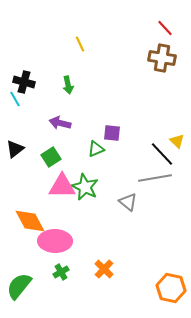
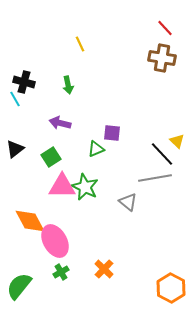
pink ellipse: rotated 60 degrees clockwise
orange hexagon: rotated 16 degrees clockwise
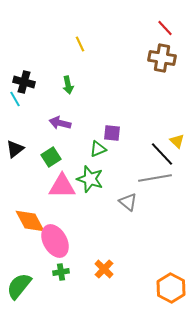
green triangle: moved 2 px right
green star: moved 5 px right, 8 px up; rotated 8 degrees counterclockwise
green cross: rotated 21 degrees clockwise
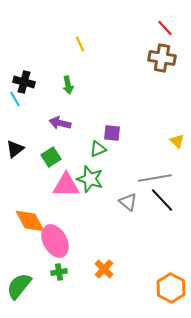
black line: moved 46 px down
pink triangle: moved 4 px right, 1 px up
green cross: moved 2 px left
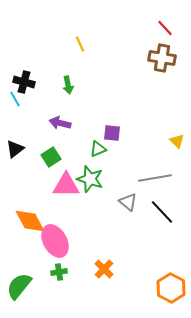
black line: moved 12 px down
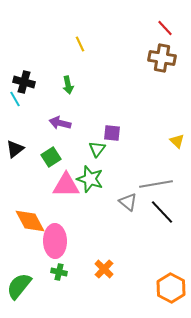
green triangle: moved 1 px left; rotated 30 degrees counterclockwise
gray line: moved 1 px right, 6 px down
pink ellipse: rotated 28 degrees clockwise
green cross: rotated 21 degrees clockwise
